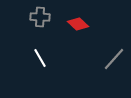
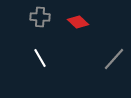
red diamond: moved 2 px up
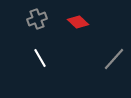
gray cross: moved 3 px left, 2 px down; rotated 24 degrees counterclockwise
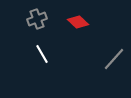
white line: moved 2 px right, 4 px up
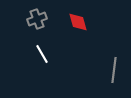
red diamond: rotated 30 degrees clockwise
gray line: moved 11 px down; rotated 35 degrees counterclockwise
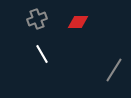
red diamond: rotated 75 degrees counterclockwise
gray line: rotated 25 degrees clockwise
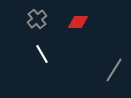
gray cross: rotated 18 degrees counterclockwise
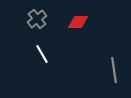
gray line: rotated 40 degrees counterclockwise
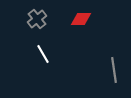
red diamond: moved 3 px right, 3 px up
white line: moved 1 px right
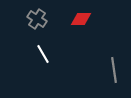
gray cross: rotated 18 degrees counterclockwise
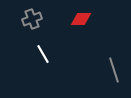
gray cross: moved 5 px left; rotated 36 degrees clockwise
gray line: rotated 10 degrees counterclockwise
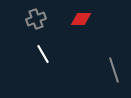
gray cross: moved 4 px right
